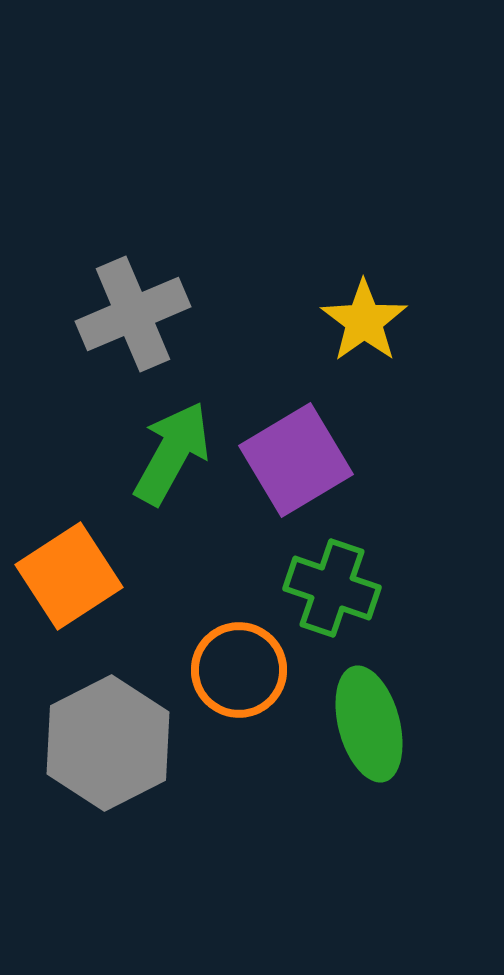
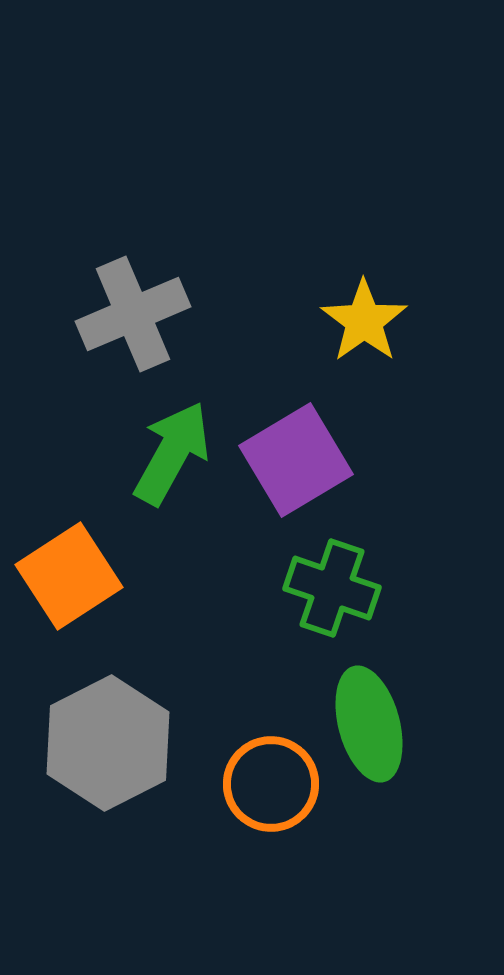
orange circle: moved 32 px right, 114 px down
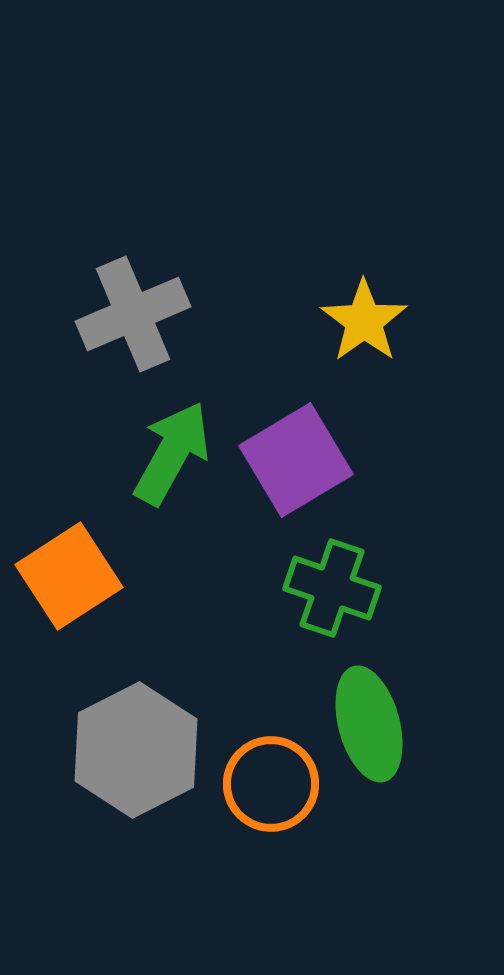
gray hexagon: moved 28 px right, 7 px down
